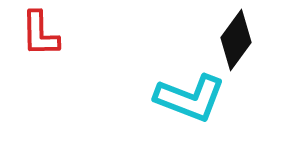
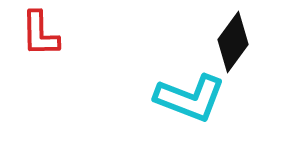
black diamond: moved 3 px left, 2 px down
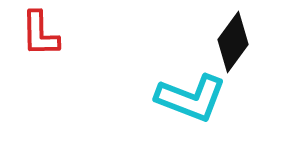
cyan L-shape: moved 1 px right
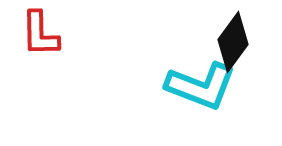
cyan L-shape: moved 10 px right, 12 px up
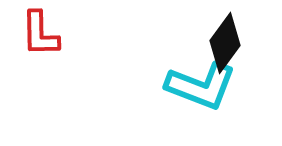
black diamond: moved 8 px left, 1 px down
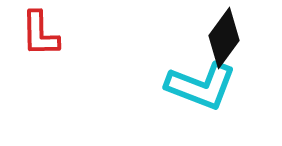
black diamond: moved 1 px left, 5 px up
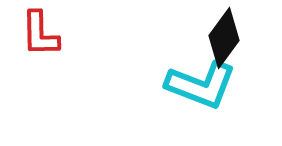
cyan L-shape: moved 1 px up
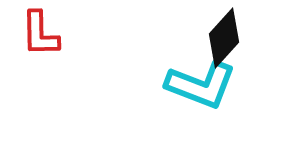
black diamond: rotated 6 degrees clockwise
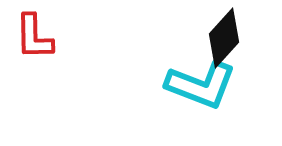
red L-shape: moved 6 px left, 3 px down
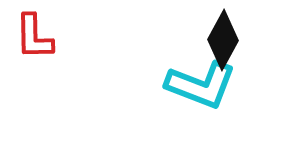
black diamond: moved 1 px left, 2 px down; rotated 14 degrees counterclockwise
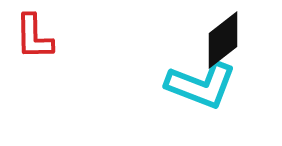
black diamond: rotated 24 degrees clockwise
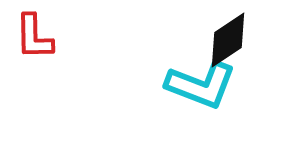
black diamond: moved 5 px right; rotated 4 degrees clockwise
